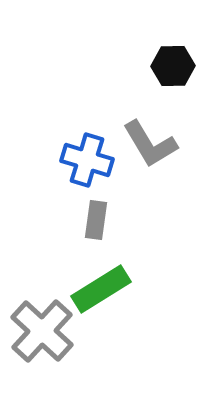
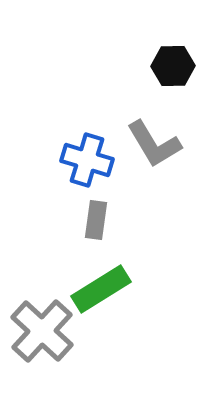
gray L-shape: moved 4 px right
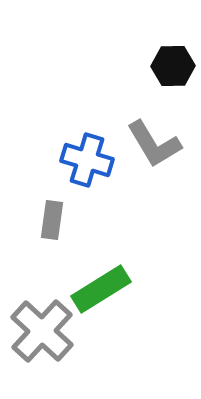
gray rectangle: moved 44 px left
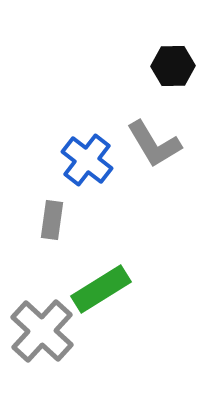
blue cross: rotated 21 degrees clockwise
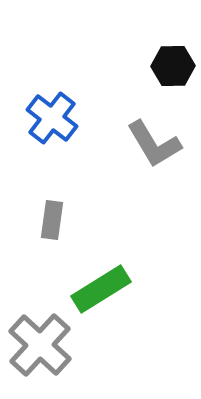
blue cross: moved 35 px left, 42 px up
gray cross: moved 2 px left, 14 px down
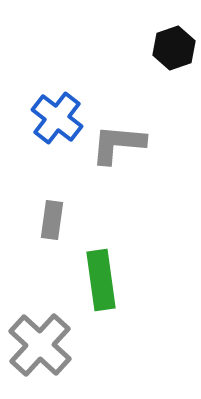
black hexagon: moved 1 px right, 18 px up; rotated 18 degrees counterclockwise
blue cross: moved 5 px right
gray L-shape: moved 36 px left; rotated 126 degrees clockwise
green rectangle: moved 9 px up; rotated 66 degrees counterclockwise
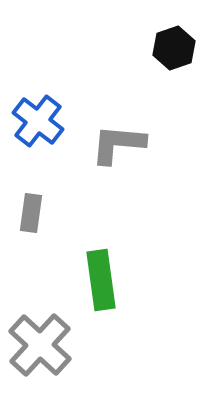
blue cross: moved 19 px left, 3 px down
gray rectangle: moved 21 px left, 7 px up
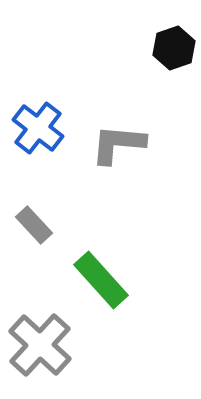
blue cross: moved 7 px down
gray rectangle: moved 3 px right, 12 px down; rotated 51 degrees counterclockwise
green rectangle: rotated 34 degrees counterclockwise
